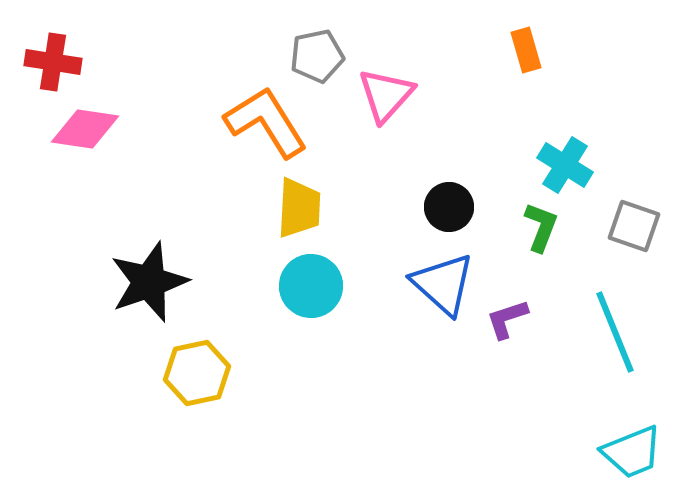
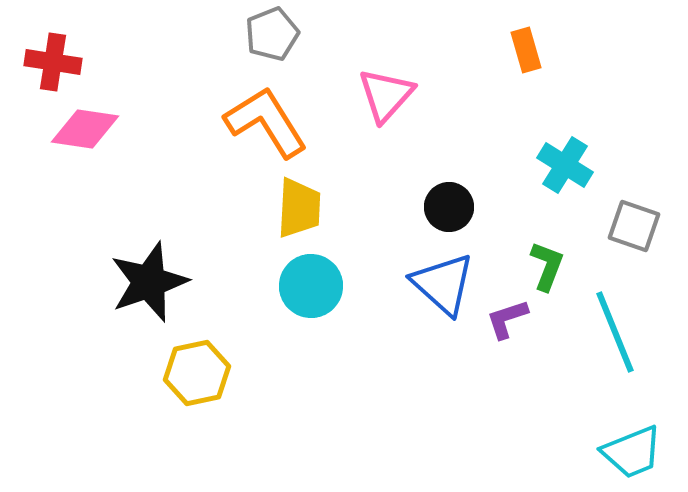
gray pentagon: moved 45 px left, 22 px up; rotated 10 degrees counterclockwise
green L-shape: moved 6 px right, 39 px down
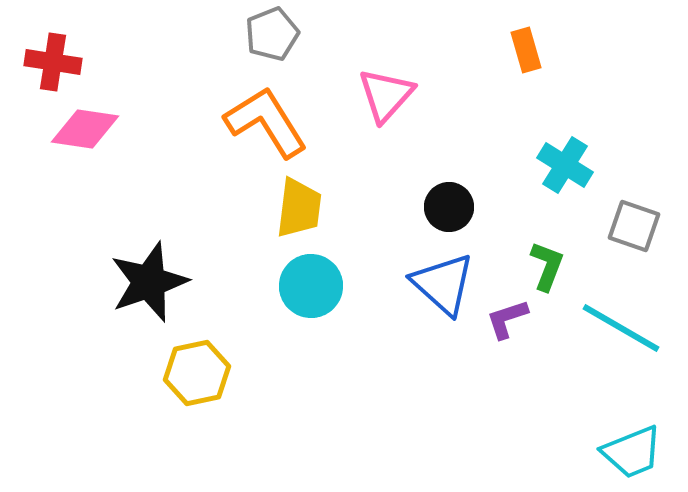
yellow trapezoid: rotated 4 degrees clockwise
cyan line: moved 6 px right, 4 px up; rotated 38 degrees counterclockwise
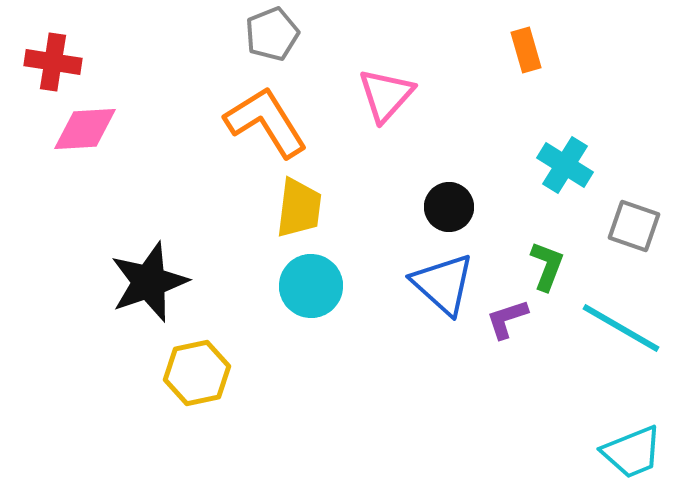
pink diamond: rotated 12 degrees counterclockwise
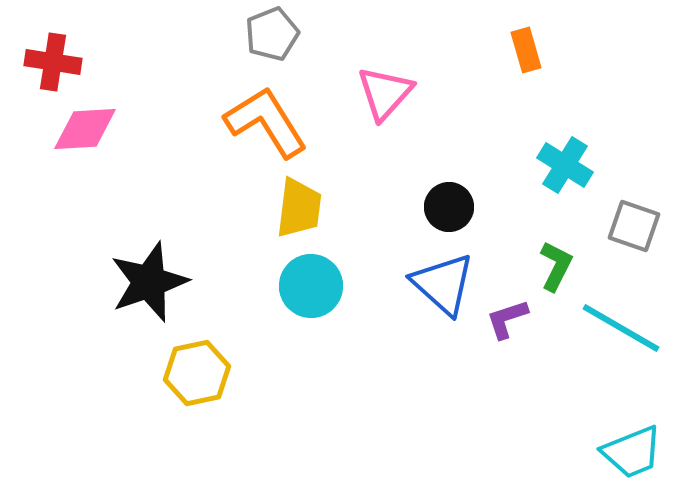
pink triangle: moved 1 px left, 2 px up
green L-shape: moved 9 px right; rotated 6 degrees clockwise
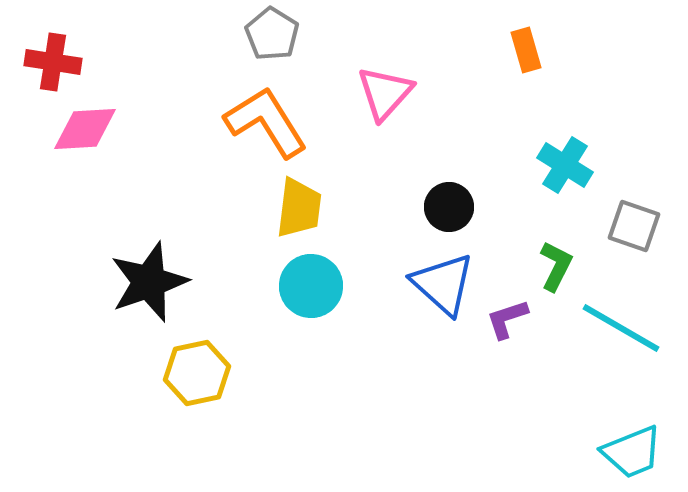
gray pentagon: rotated 18 degrees counterclockwise
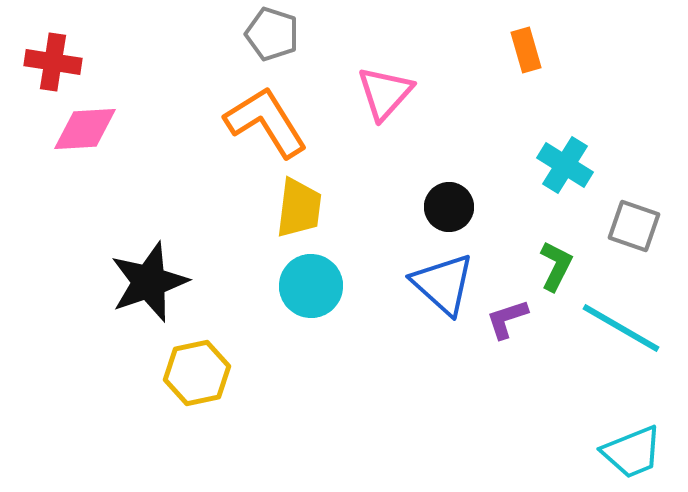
gray pentagon: rotated 14 degrees counterclockwise
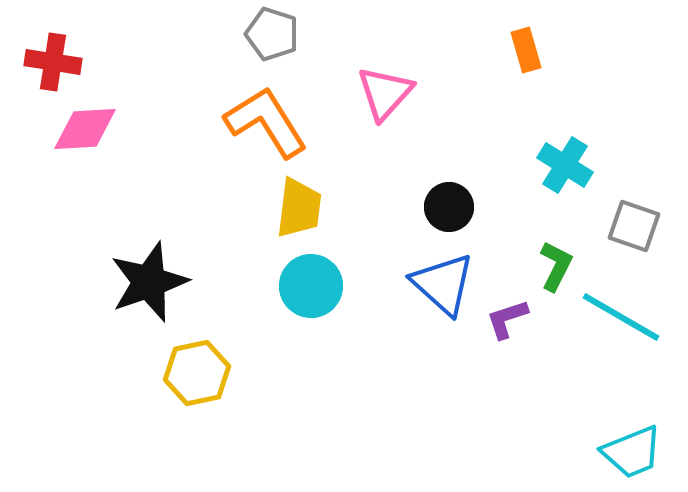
cyan line: moved 11 px up
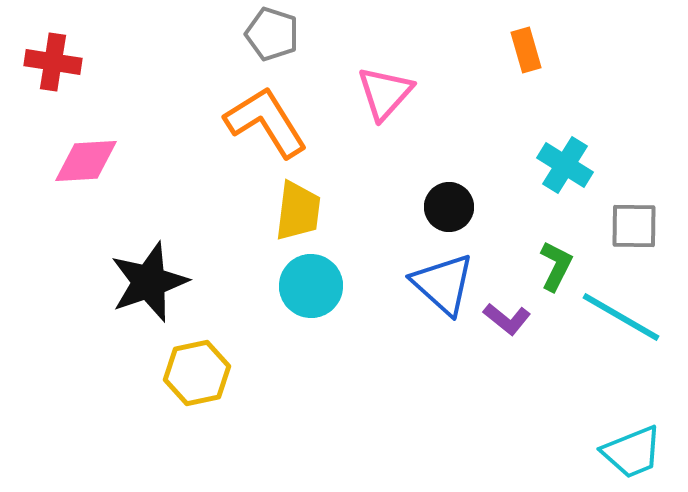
pink diamond: moved 1 px right, 32 px down
yellow trapezoid: moved 1 px left, 3 px down
gray square: rotated 18 degrees counterclockwise
purple L-shape: rotated 123 degrees counterclockwise
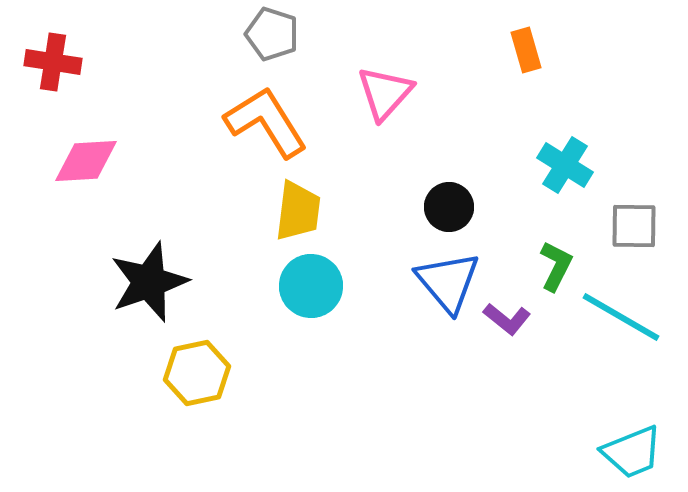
blue triangle: moved 5 px right, 2 px up; rotated 8 degrees clockwise
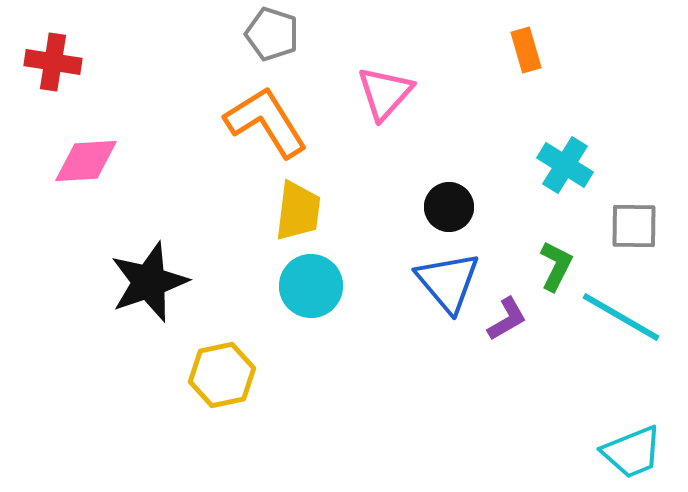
purple L-shape: rotated 69 degrees counterclockwise
yellow hexagon: moved 25 px right, 2 px down
